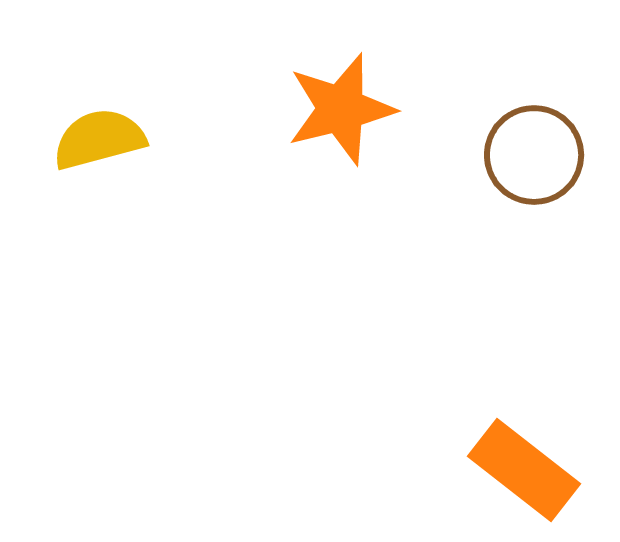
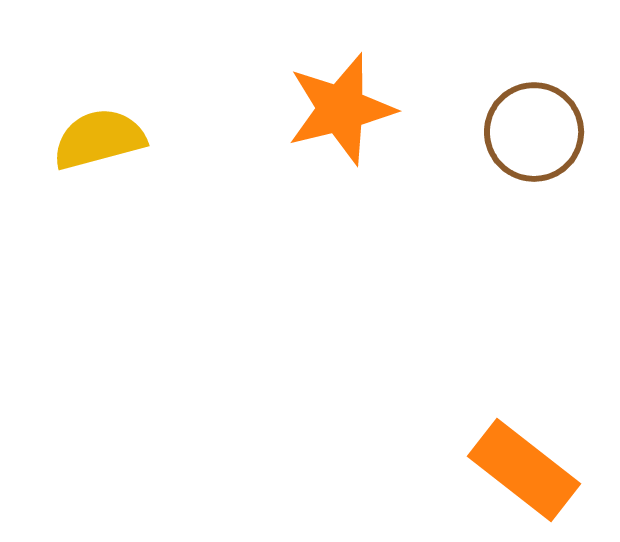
brown circle: moved 23 px up
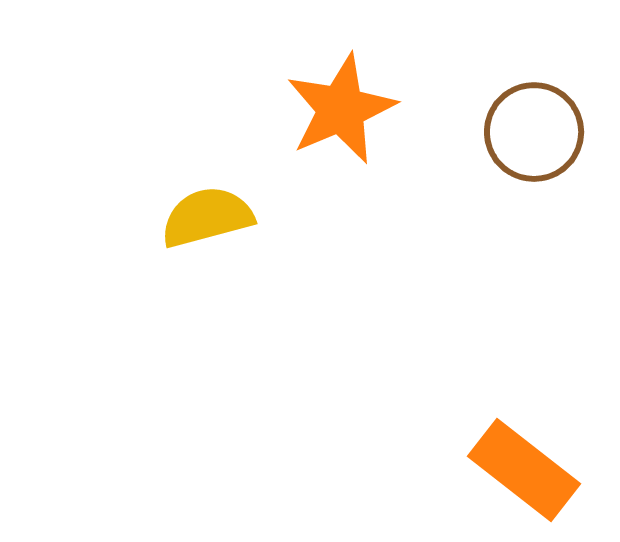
orange star: rotated 9 degrees counterclockwise
yellow semicircle: moved 108 px right, 78 px down
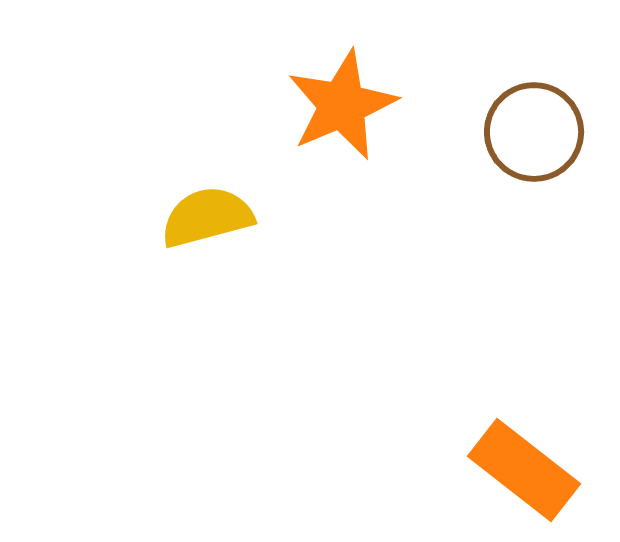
orange star: moved 1 px right, 4 px up
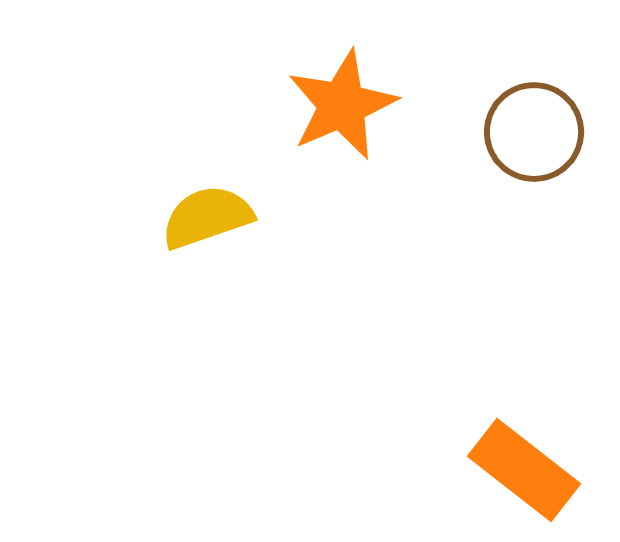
yellow semicircle: rotated 4 degrees counterclockwise
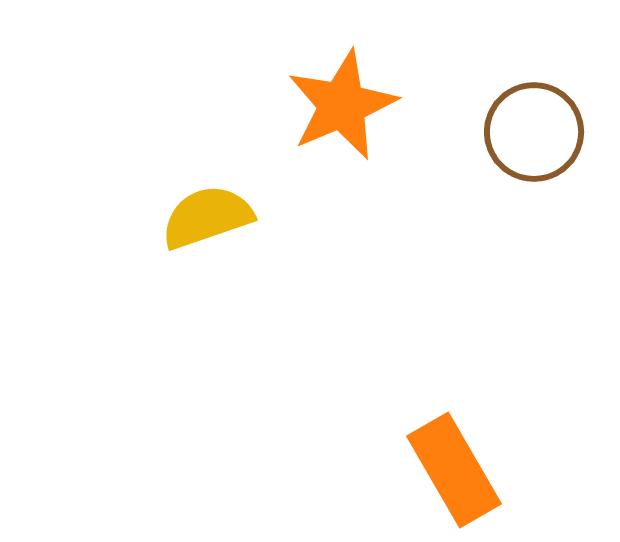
orange rectangle: moved 70 px left; rotated 22 degrees clockwise
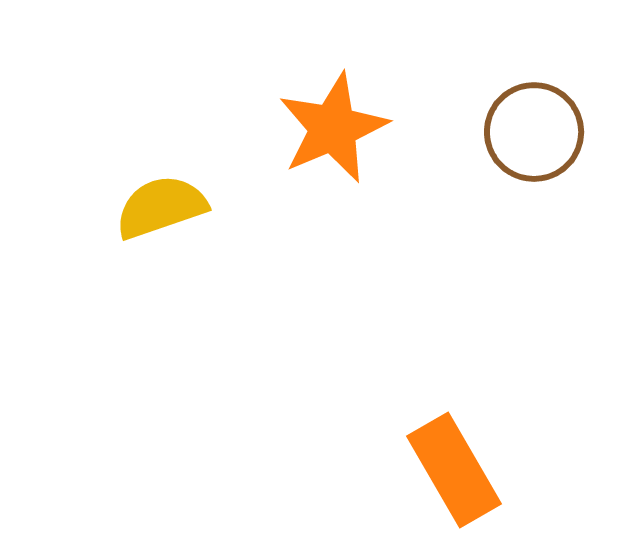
orange star: moved 9 px left, 23 px down
yellow semicircle: moved 46 px left, 10 px up
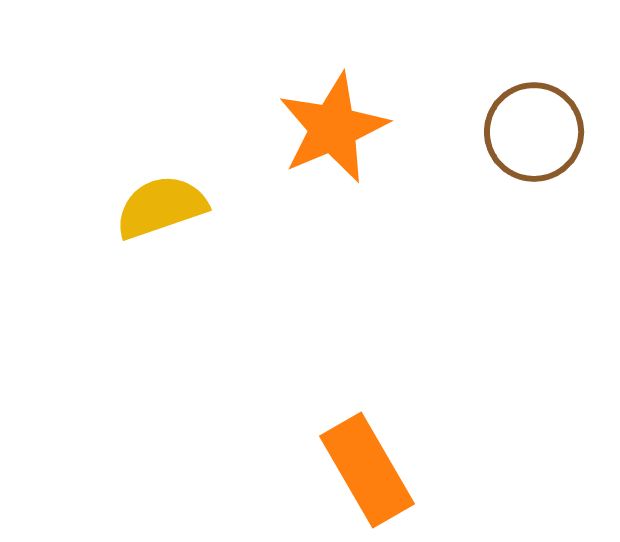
orange rectangle: moved 87 px left
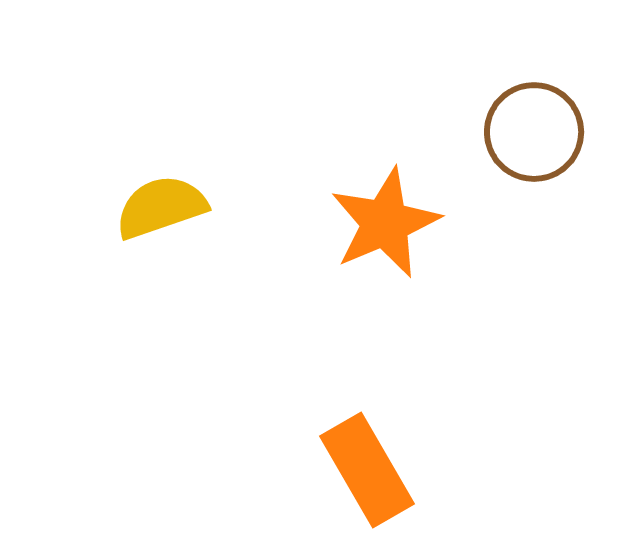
orange star: moved 52 px right, 95 px down
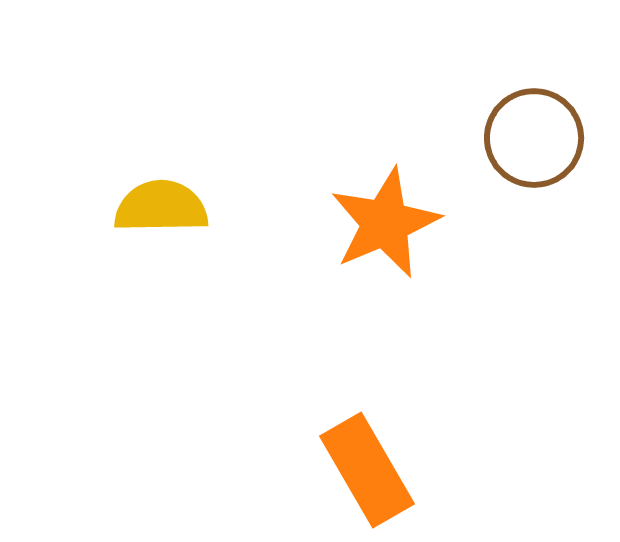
brown circle: moved 6 px down
yellow semicircle: rotated 18 degrees clockwise
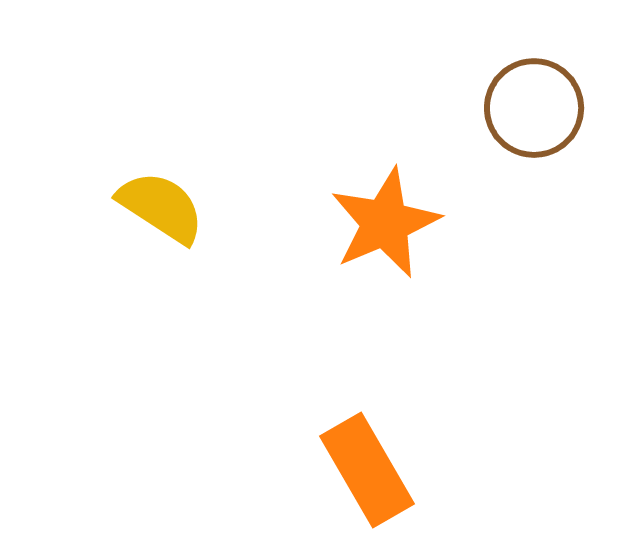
brown circle: moved 30 px up
yellow semicircle: rotated 34 degrees clockwise
